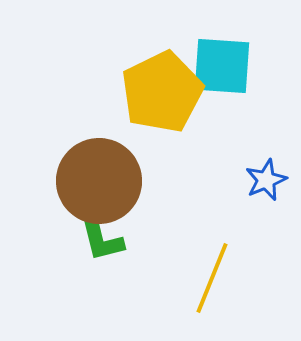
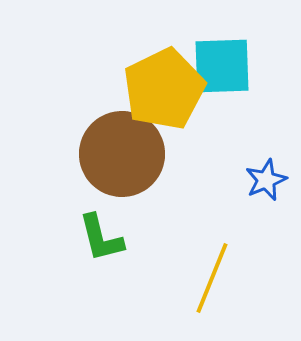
cyan square: rotated 6 degrees counterclockwise
yellow pentagon: moved 2 px right, 3 px up
brown circle: moved 23 px right, 27 px up
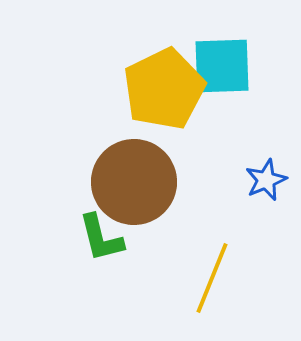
brown circle: moved 12 px right, 28 px down
